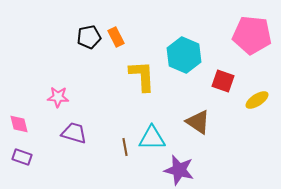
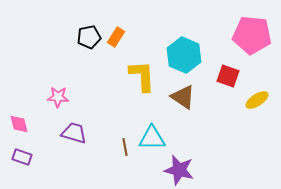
orange rectangle: rotated 60 degrees clockwise
red square: moved 5 px right, 5 px up
brown triangle: moved 15 px left, 25 px up
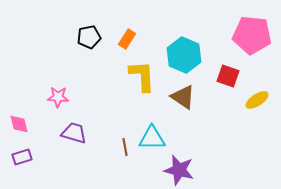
orange rectangle: moved 11 px right, 2 px down
purple rectangle: rotated 36 degrees counterclockwise
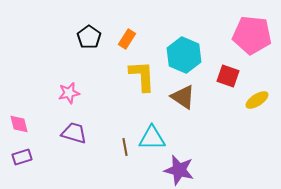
black pentagon: rotated 25 degrees counterclockwise
pink star: moved 11 px right, 4 px up; rotated 15 degrees counterclockwise
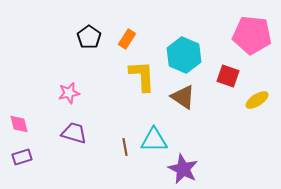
cyan triangle: moved 2 px right, 2 px down
purple star: moved 4 px right, 1 px up; rotated 12 degrees clockwise
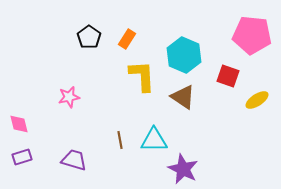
pink star: moved 4 px down
purple trapezoid: moved 27 px down
brown line: moved 5 px left, 7 px up
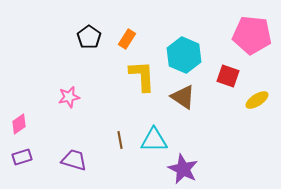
pink diamond: rotated 70 degrees clockwise
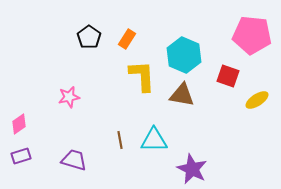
brown triangle: moved 1 px left, 2 px up; rotated 24 degrees counterclockwise
purple rectangle: moved 1 px left, 1 px up
purple star: moved 9 px right
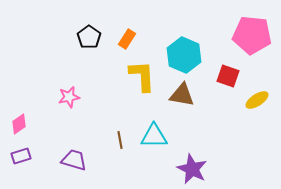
cyan triangle: moved 4 px up
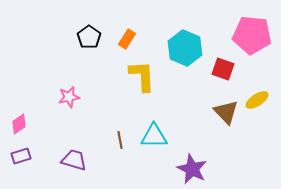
cyan hexagon: moved 1 px right, 7 px up
red square: moved 5 px left, 7 px up
brown triangle: moved 44 px right, 17 px down; rotated 36 degrees clockwise
